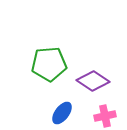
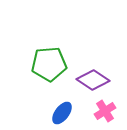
purple diamond: moved 1 px up
pink cross: moved 5 px up; rotated 20 degrees counterclockwise
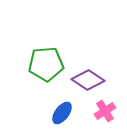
green pentagon: moved 3 px left
purple diamond: moved 5 px left
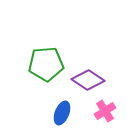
blue ellipse: rotated 15 degrees counterclockwise
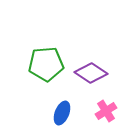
purple diamond: moved 3 px right, 7 px up
pink cross: moved 1 px right
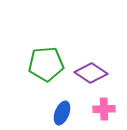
pink cross: moved 2 px left, 2 px up; rotated 30 degrees clockwise
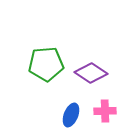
pink cross: moved 1 px right, 2 px down
blue ellipse: moved 9 px right, 2 px down
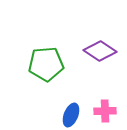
purple diamond: moved 9 px right, 22 px up
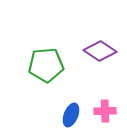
green pentagon: moved 1 px down
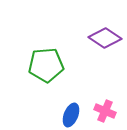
purple diamond: moved 5 px right, 13 px up
pink cross: rotated 25 degrees clockwise
